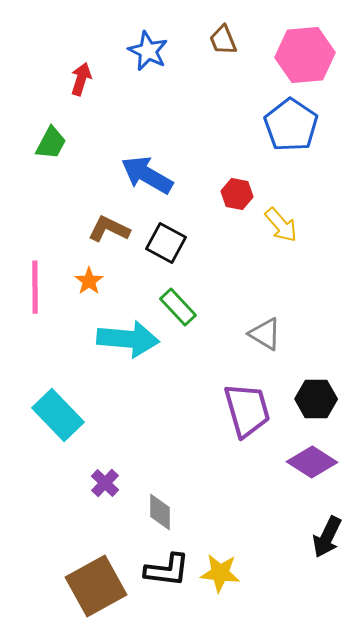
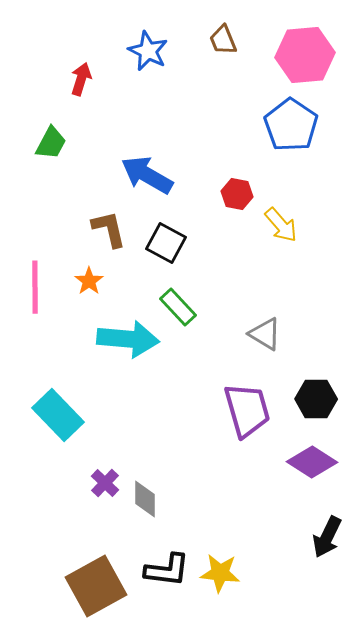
brown L-shape: rotated 51 degrees clockwise
gray diamond: moved 15 px left, 13 px up
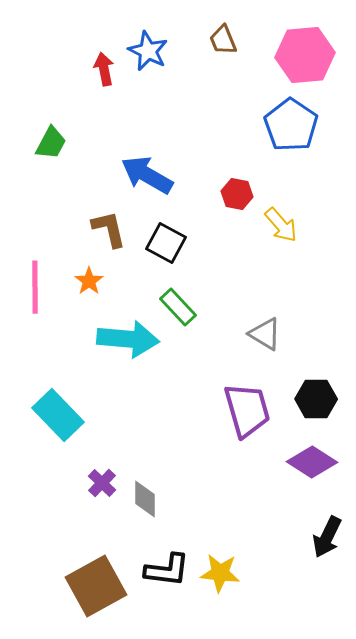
red arrow: moved 23 px right, 10 px up; rotated 28 degrees counterclockwise
purple cross: moved 3 px left
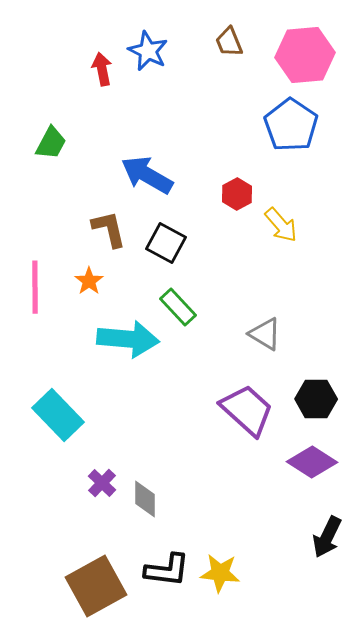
brown trapezoid: moved 6 px right, 2 px down
red arrow: moved 2 px left
red hexagon: rotated 20 degrees clockwise
purple trapezoid: rotated 32 degrees counterclockwise
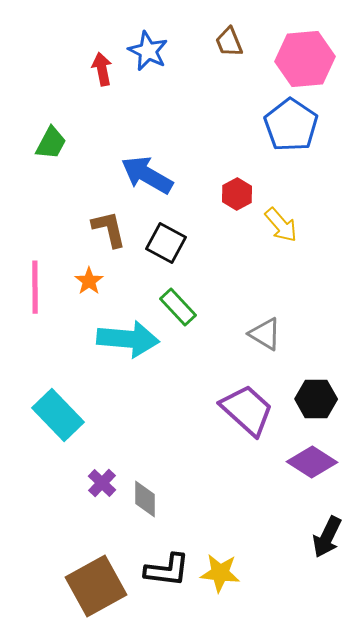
pink hexagon: moved 4 px down
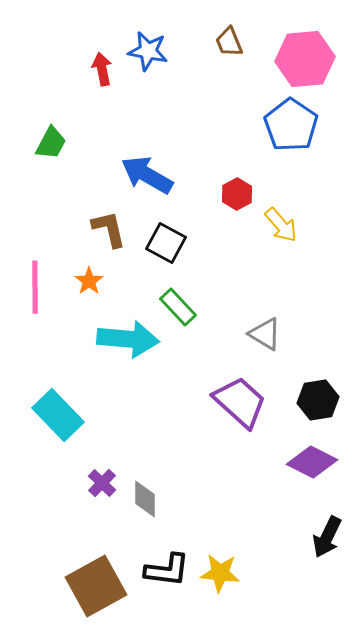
blue star: rotated 15 degrees counterclockwise
black hexagon: moved 2 px right, 1 px down; rotated 9 degrees counterclockwise
purple trapezoid: moved 7 px left, 8 px up
purple diamond: rotated 6 degrees counterclockwise
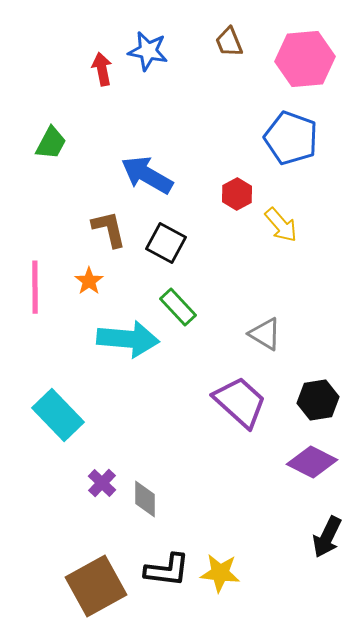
blue pentagon: moved 13 px down; rotated 14 degrees counterclockwise
